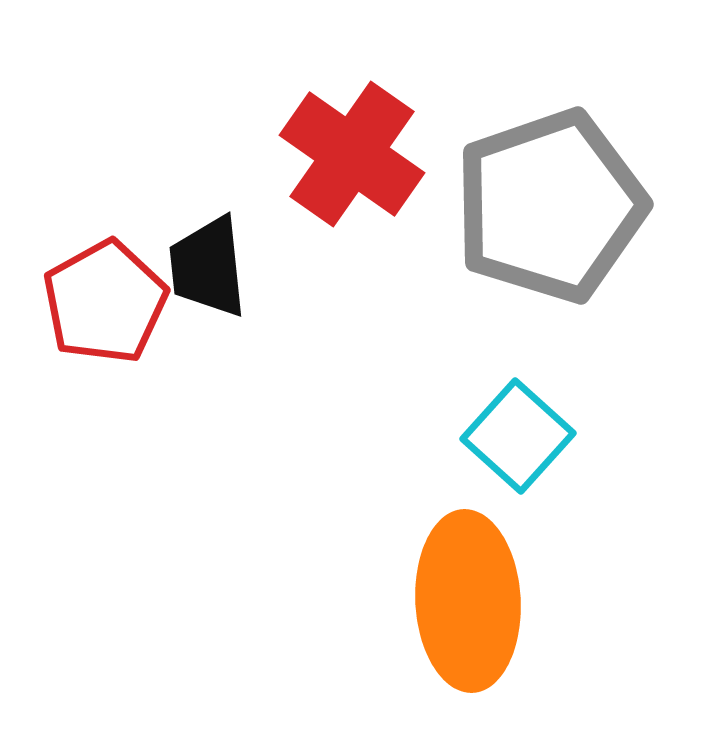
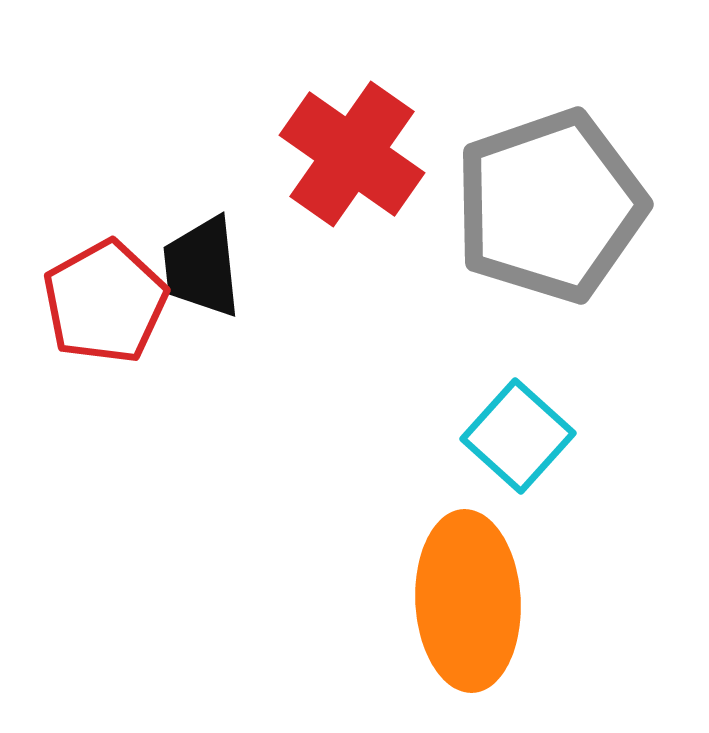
black trapezoid: moved 6 px left
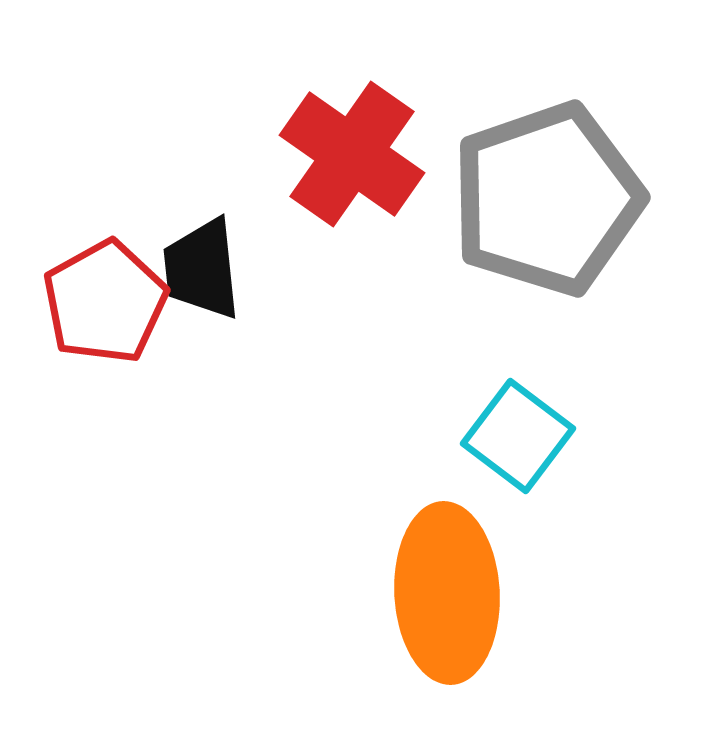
gray pentagon: moved 3 px left, 7 px up
black trapezoid: moved 2 px down
cyan square: rotated 5 degrees counterclockwise
orange ellipse: moved 21 px left, 8 px up
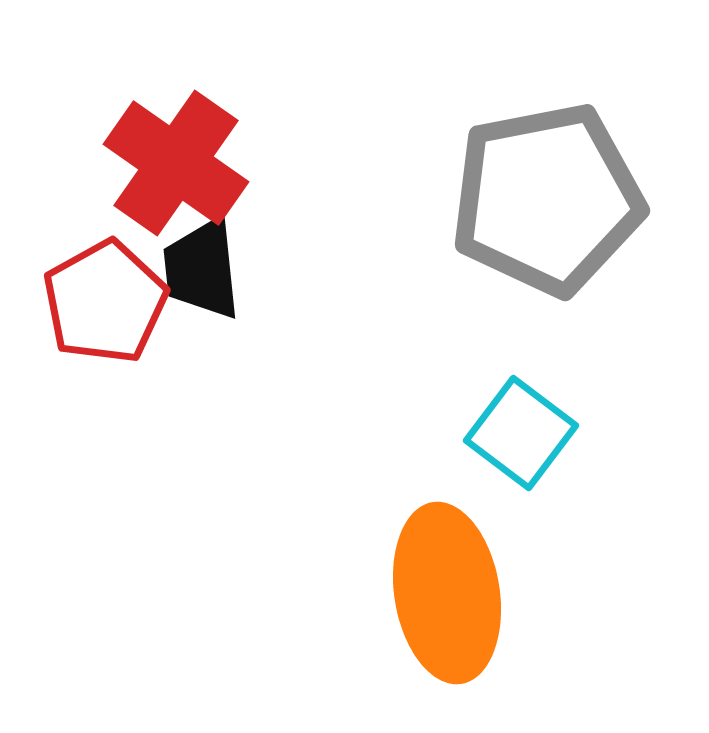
red cross: moved 176 px left, 9 px down
gray pentagon: rotated 8 degrees clockwise
cyan square: moved 3 px right, 3 px up
orange ellipse: rotated 6 degrees counterclockwise
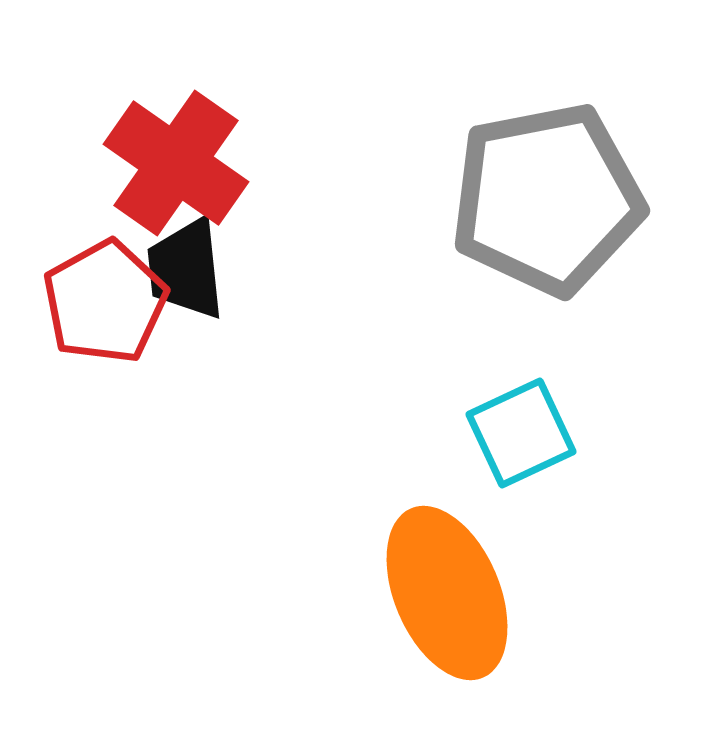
black trapezoid: moved 16 px left
cyan square: rotated 28 degrees clockwise
orange ellipse: rotated 14 degrees counterclockwise
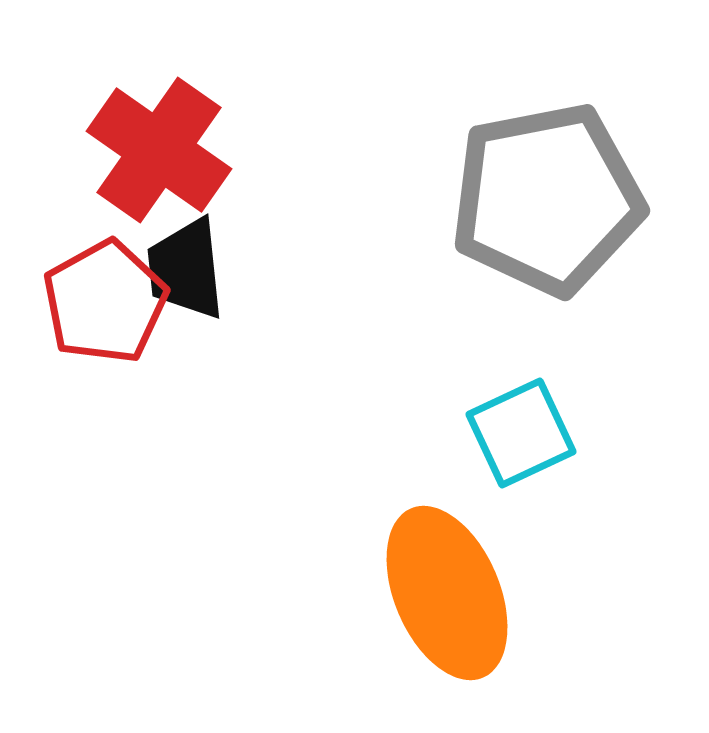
red cross: moved 17 px left, 13 px up
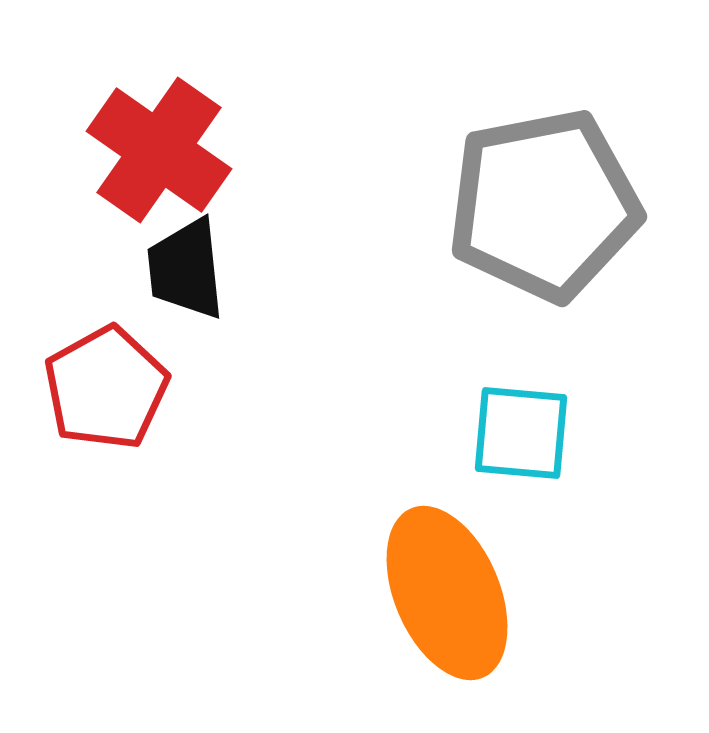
gray pentagon: moved 3 px left, 6 px down
red pentagon: moved 1 px right, 86 px down
cyan square: rotated 30 degrees clockwise
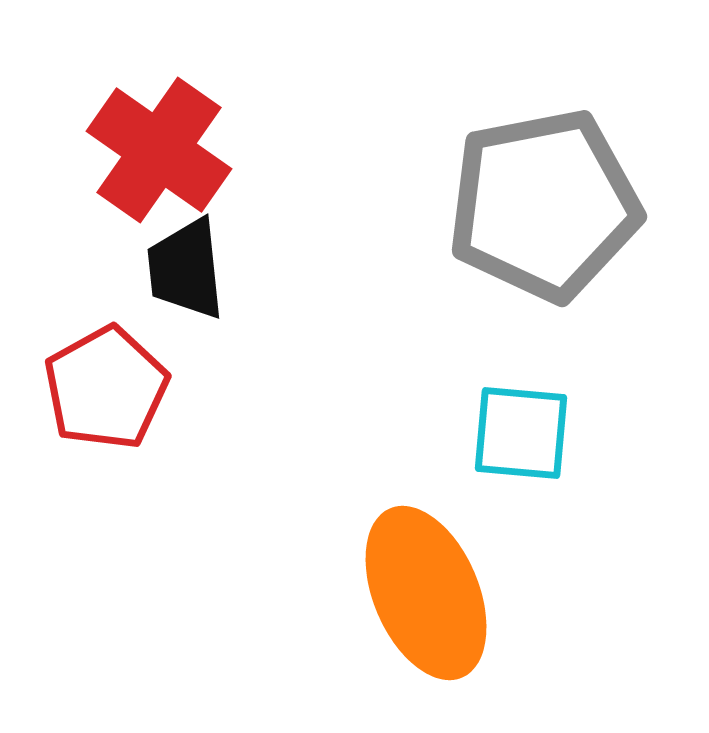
orange ellipse: moved 21 px left
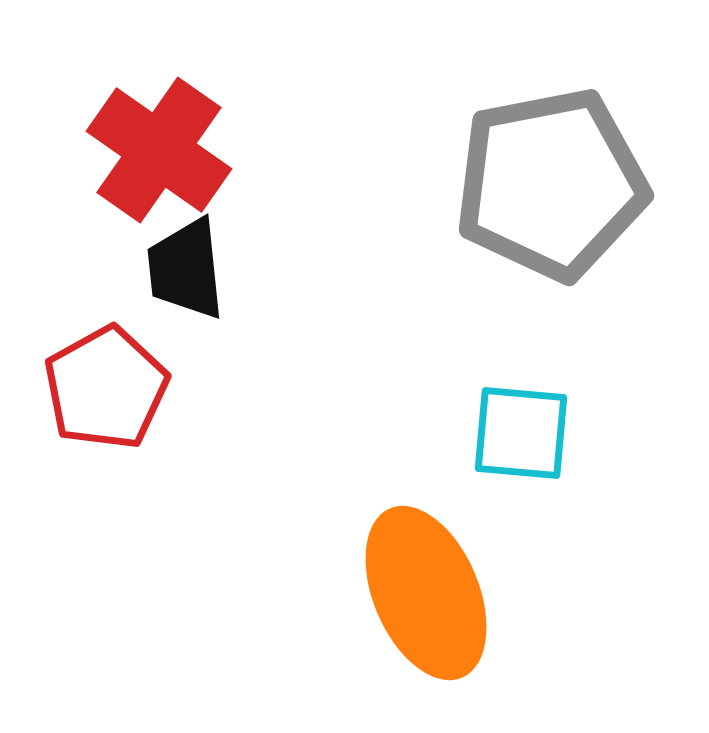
gray pentagon: moved 7 px right, 21 px up
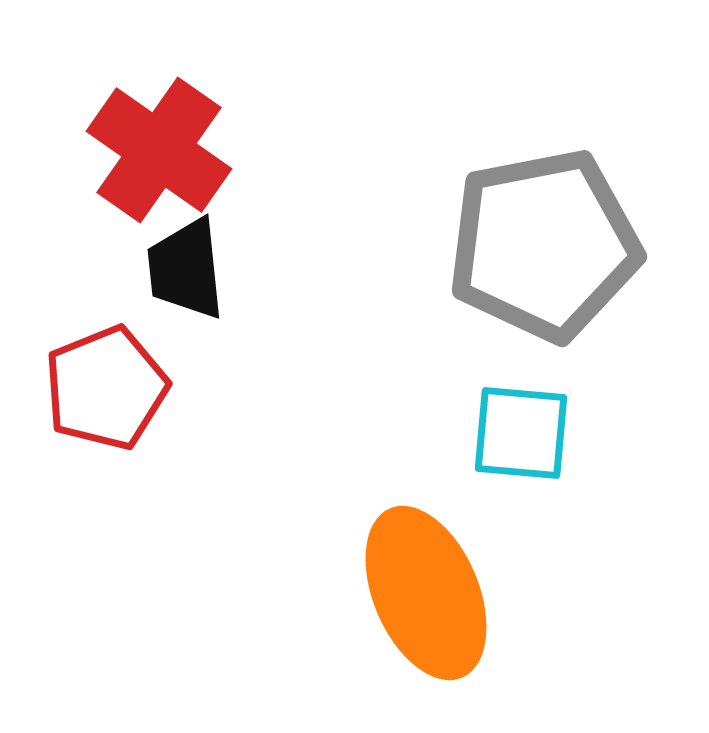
gray pentagon: moved 7 px left, 61 px down
red pentagon: rotated 7 degrees clockwise
